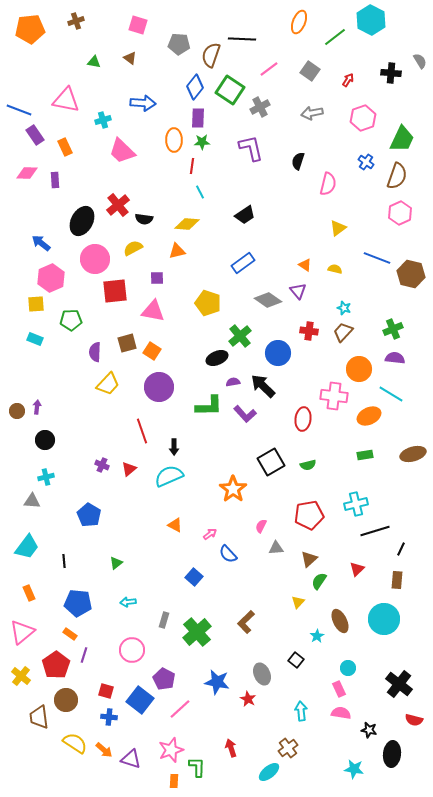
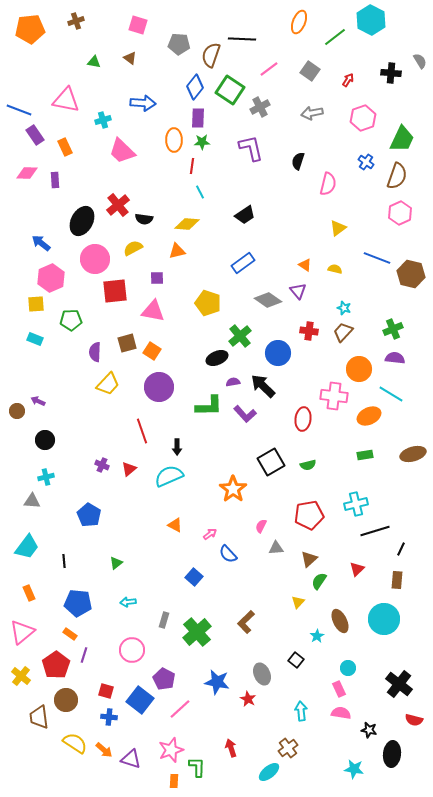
purple arrow at (37, 407): moved 1 px right, 6 px up; rotated 72 degrees counterclockwise
black arrow at (174, 447): moved 3 px right
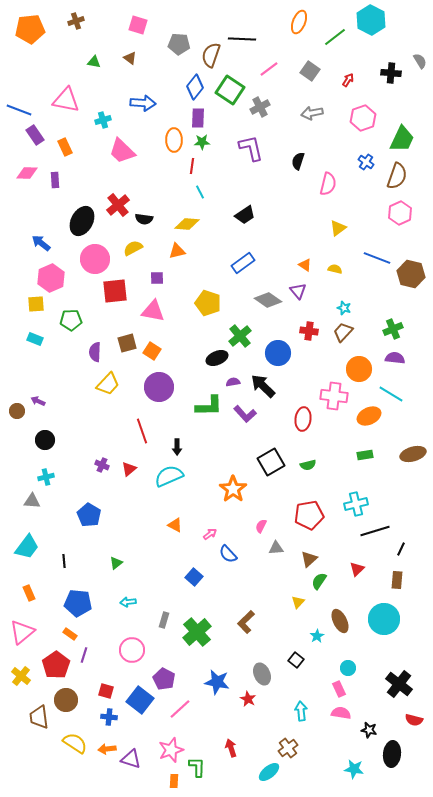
orange arrow at (104, 750): moved 3 px right, 1 px up; rotated 132 degrees clockwise
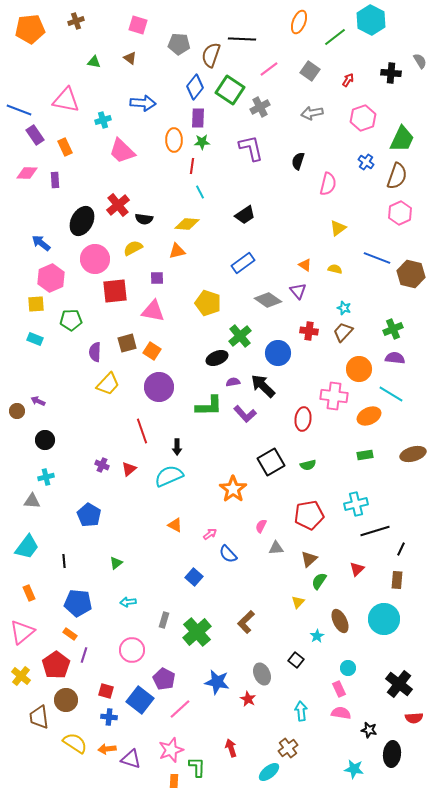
red semicircle at (414, 720): moved 2 px up; rotated 18 degrees counterclockwise
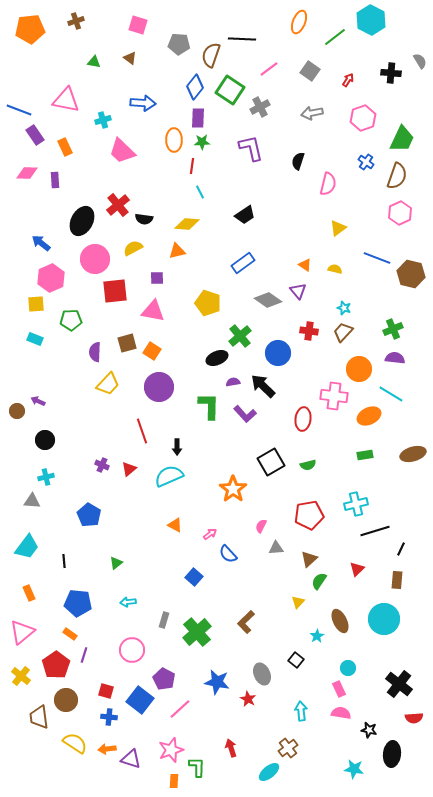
green L-shape at (209, 406): rotated 88 degrees counterclockwise
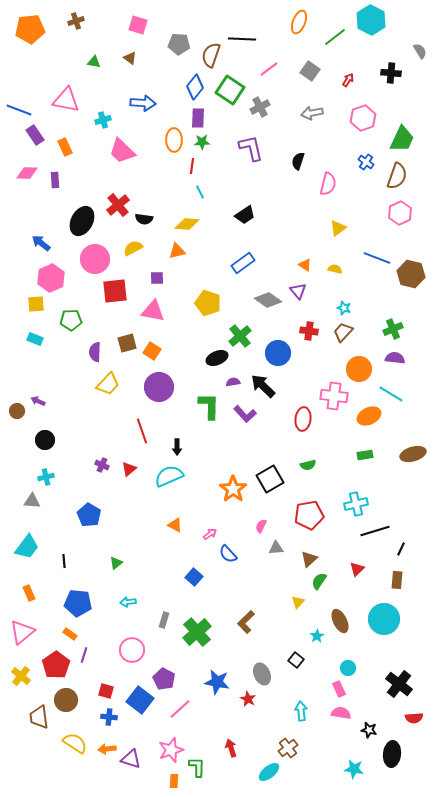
gray semicircle at (420, 61): moved 10 px up
black square at (271, 462): moved 1 px left, 17 px down
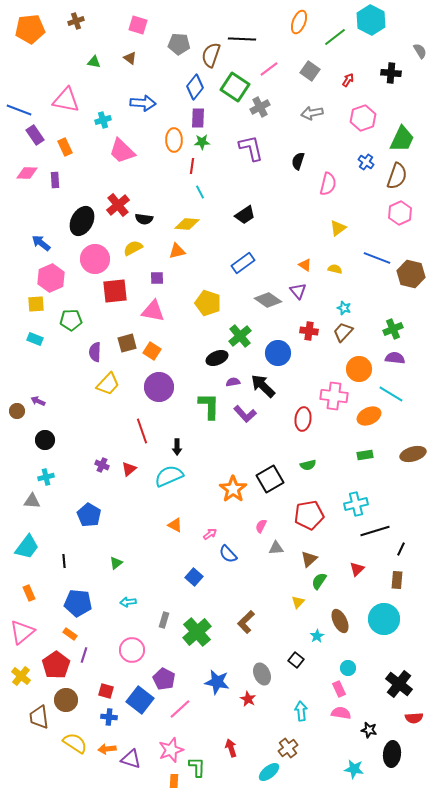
green square at (230, 90): moved 5 px right, 3 px up
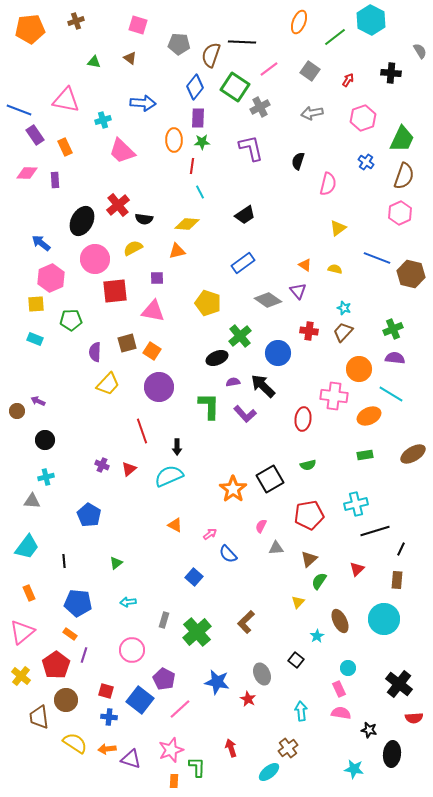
black line at (242, 39): moved 3 px down
brown semicircle at (397, 176): moved 7 px right
brown ellipse at (413, 454): rotated 15 degrees counterclockwise
